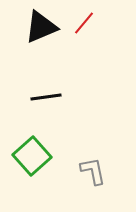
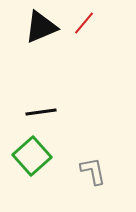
black line: moved 5 px left, 15 px down
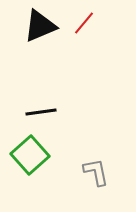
black triangle: moved 1 px left, 1 px up
green square: moved 2 px left, 1 px up
gray L-shape: moved 3 px right, 1 px down
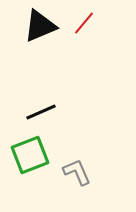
black line: rotated 16 degrees counterclockwise
green square: rotated 21 degrees clockwise
gray L-shape: moved 19 px left; rotated 12 degrees counterclockwise
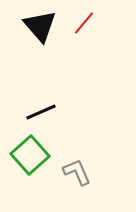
black triangle: rotated 48 degrees counterclockwise
green square: rotated 21 degrees counterclockwise
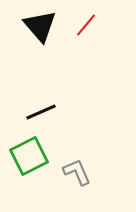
red line: moved 2 px right, 2 px down
green square: moved 1 px left, 1 px down; rotated 15 degrees clockwise
